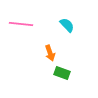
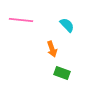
pink line: moved 4 px up
orange arrow: moved 2 px right, 4 px up
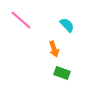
pink line: rotated 35 degrees clockwise
orange arrow: moved 2 px right
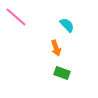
pink line: moved 5 px left, 3 px up
orange arrow: moved 2 px right, 1 px up
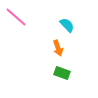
orange arrow: moved 2 px right
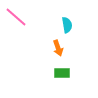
cyan semicircle: rotated 35 degrees clockwise
green rectangle: rotated 21 degrees counterclockwise
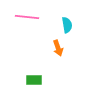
pink line: moved 11 px right; rotated 35 degrees counterclockwise
green rectangle: moved 28 px left, 7 px down
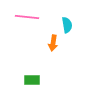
orange arrow: moved 5 px left, 5 px up; rotated 28 degrees clockwise
green rectangle: moved 2 px left
